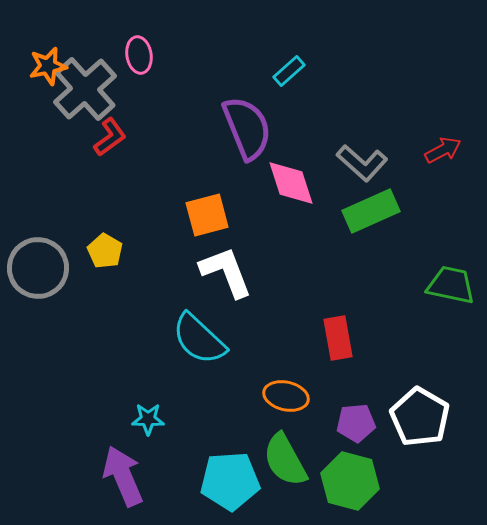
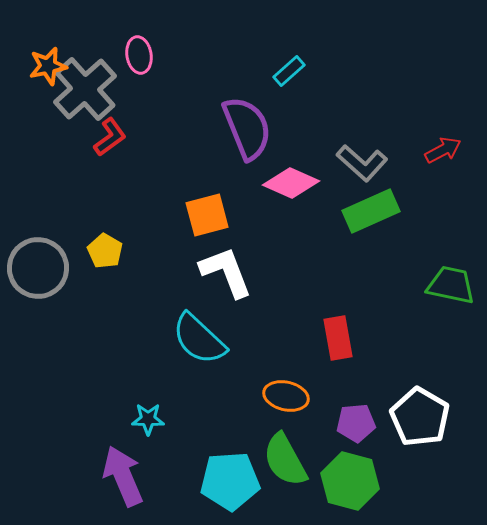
pink diamond: rotated 48 degrees counterclockwise
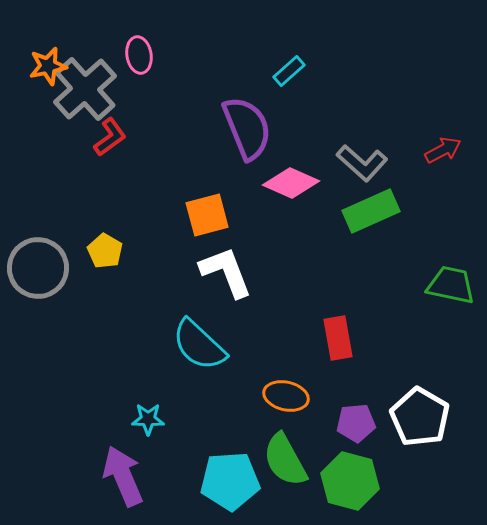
cyan semicircle: moved 6 px down
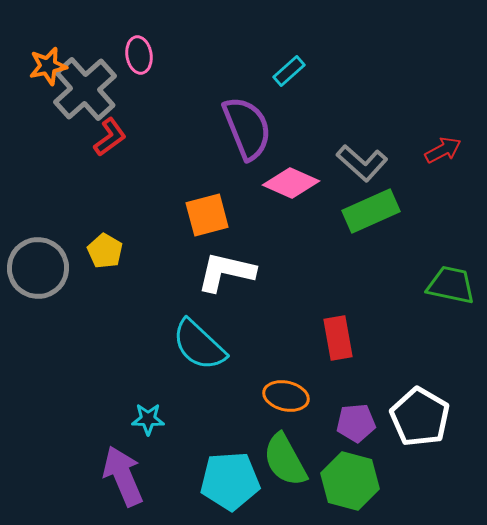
white L-shape: rotated 56 degrees counterclockwise
